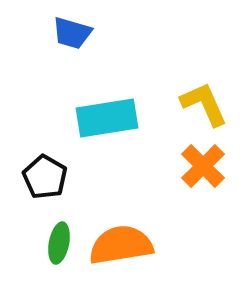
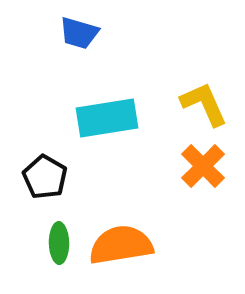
blue trapezoid: moved 7 px right
green ellipse: rotated 12 degrees counterclockwise
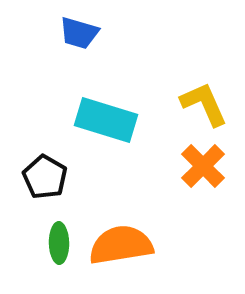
cyan rectangle: moved 1 px left, 2 px down; rotated 26 degrees clockwise
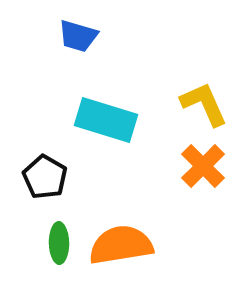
blue trapezoid: moved 1 px left, 3 px down
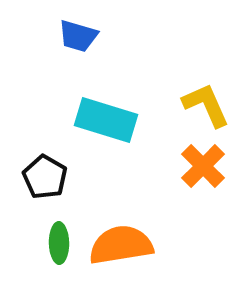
yellow L-shape: moved 2 px right, 1 px down
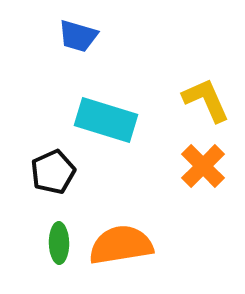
yellow L-shape: moved 5 px up
black pentagon: moved 8 px right, 5 px up; rotated 18 degrees clockwise
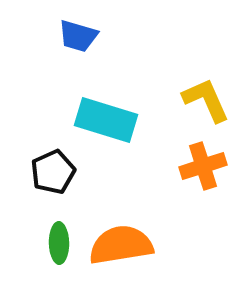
orange cross: rotated 27 degrees clockwise
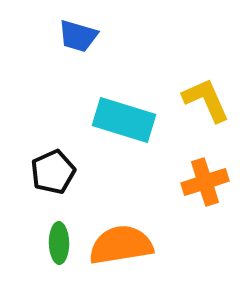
cyan rectangle: moved 18 px right
orange cross: moved 2 px right, 16 px down
